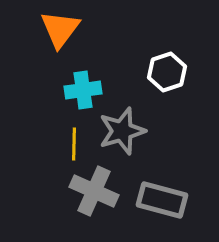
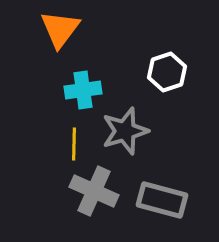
gray star: moved 3 px right
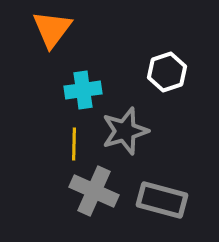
orange triangle: moved 8 px left
